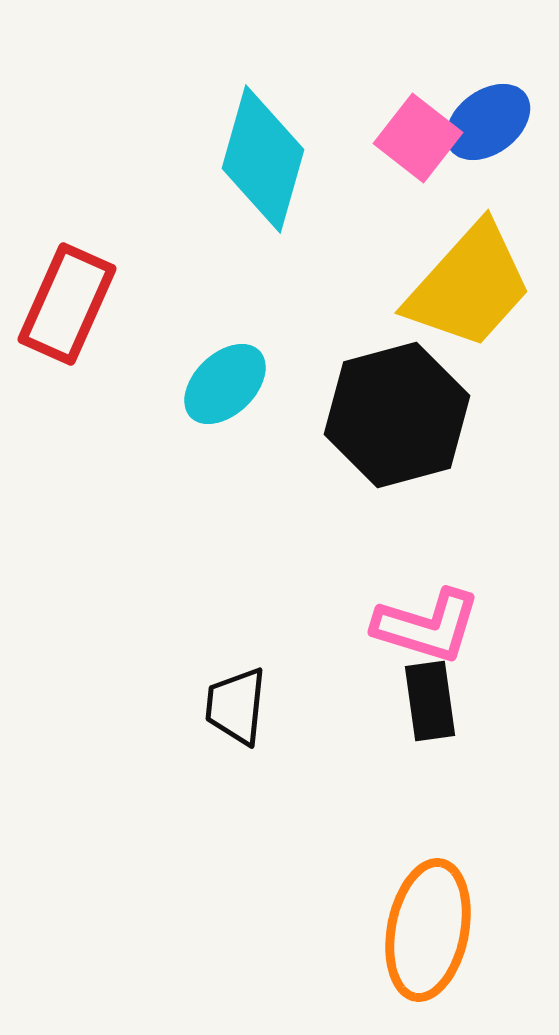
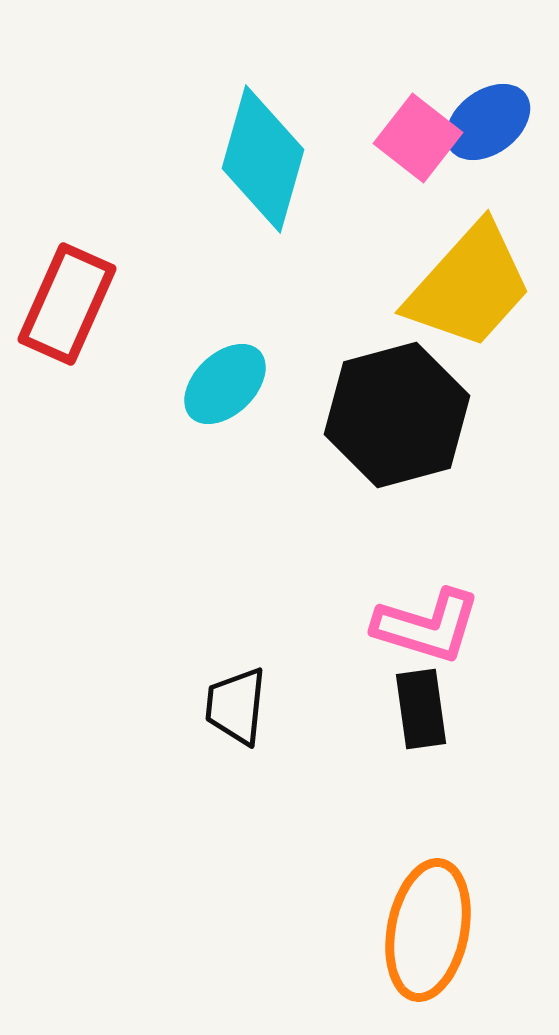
black rectangle: moved 9 px left, 8 px down
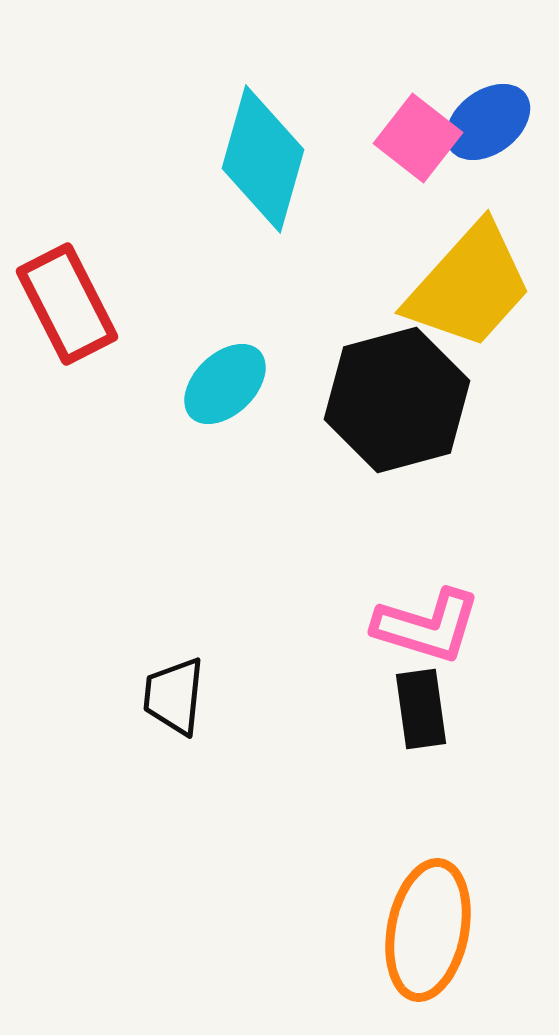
red rectangle: rotated 51 degrees counterclockwise
black hexagon: moved 15 px up
black trapezoid: moved 62 px left, 10 px up
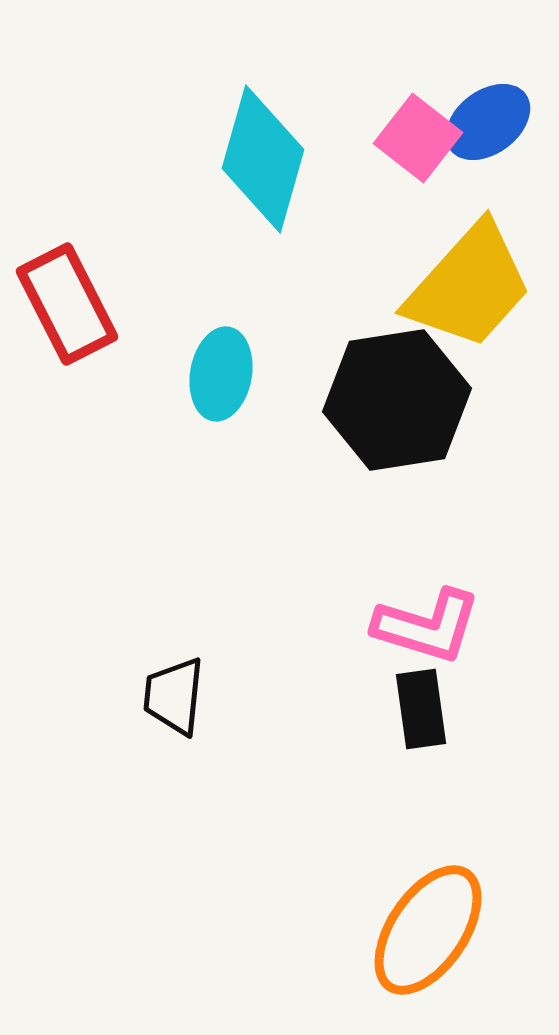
cyan ellipse: moved 4 px left, 10 px up; rotated 36 degrees counterclockwise
black hexagon: rotated 6 degrees clockwise
orange ellipse: rotated 23 degrees clockwise
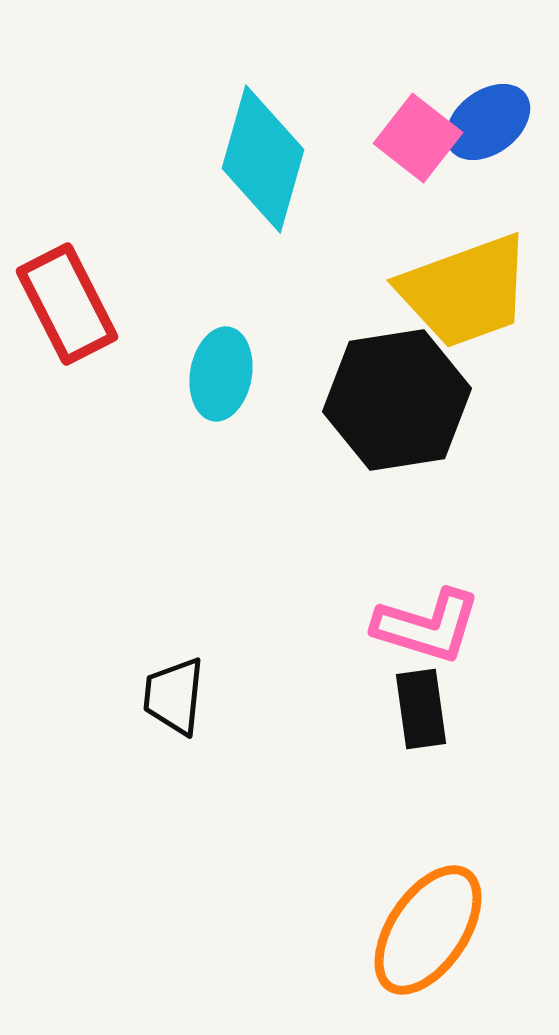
yellow trapezoid: moved 4 px left, 5 px down; rotated 28 degrees clockwise
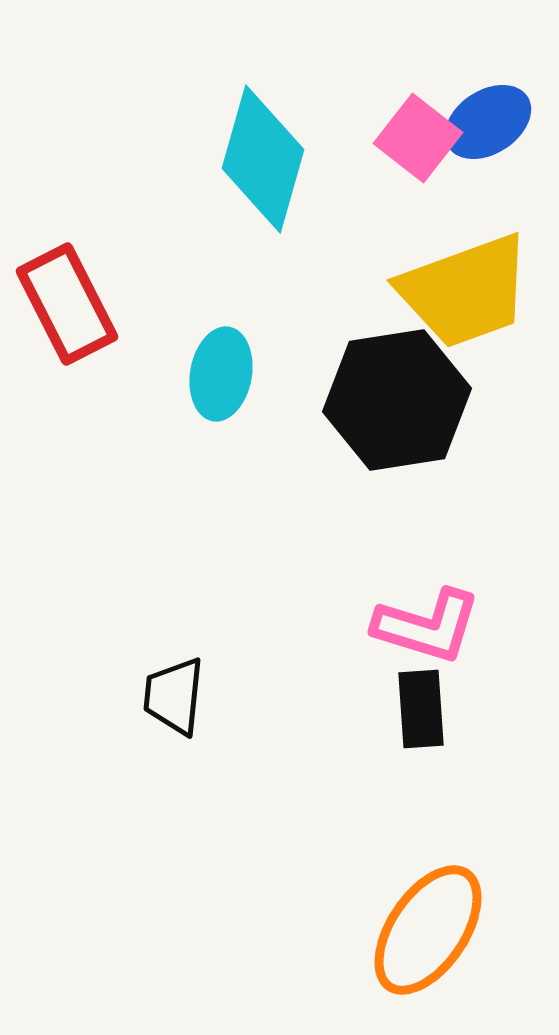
blue ellipse: rotated 4 degrees clockwise
black rectangle: rotated 4 degrees clockwise
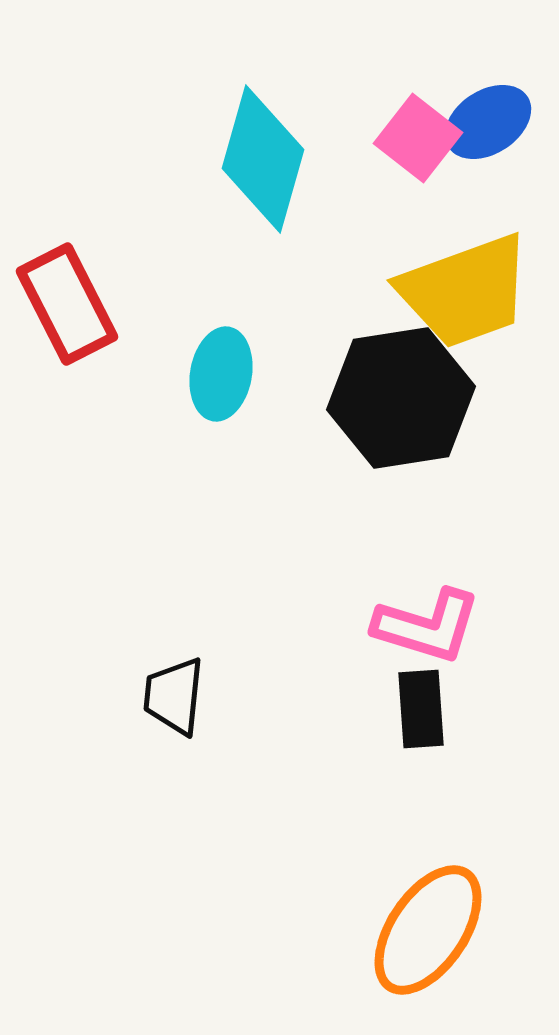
black hexagon: moved 4 px right, 2 px up
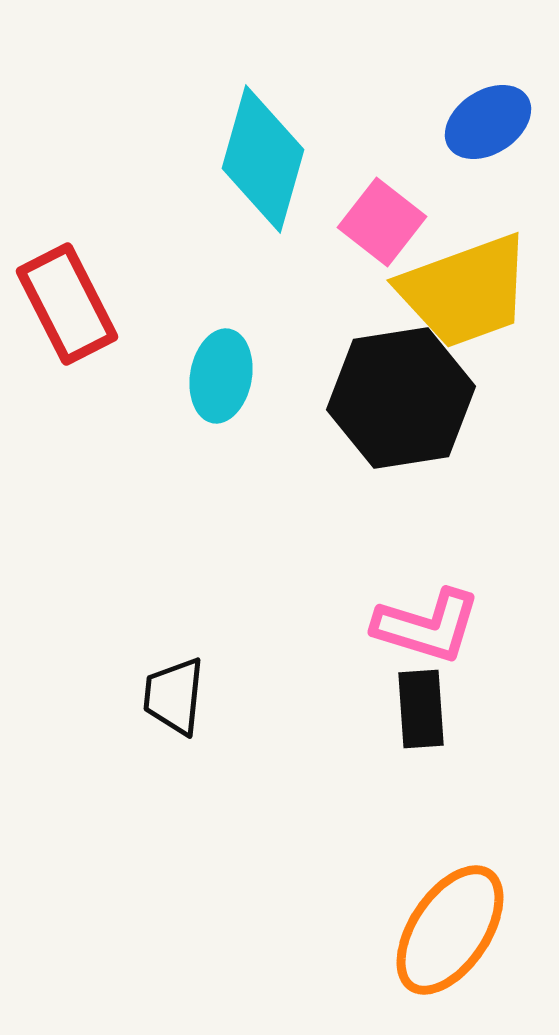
pink square: moved 36 px left, 84 px down
cyan ellipse: moved 2 px down
orange ellipse: moved 22 px right
